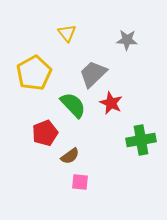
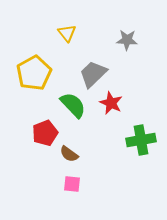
brown semicircle: moved 1 px left, 2 px up; rotated 72 degrees clockwise
pink square: moved 8 px left, 2 px down
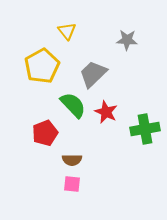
yellow triangle: moved 2 px up
yellow pentagon: moved 8 px right, 7 px up
red star: moved 5 px left, 9 px down
green cross: moved 4 px right, 11 px up
brown semicircle: moved 3 px right, 6 px down; rotated 36 degrees counterclockwise
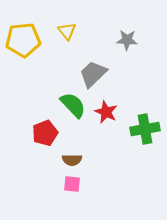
yellow pentagon: moved 19 px left, 26 px up; rotated 24 degrees clockwise
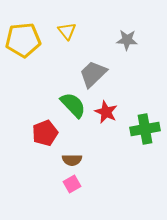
pink square: rotated 36 degrees counterclockwise
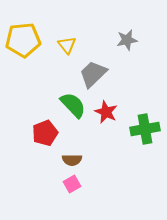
yellow triangle: moved 14 px down
gray star: rotated 15 degrees counterclockwise
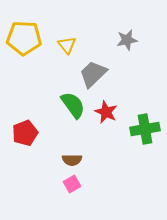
yellow pentagon: moved 1 px right, 2 px up; rotated 8 degrees clockwise
green semicircle: rotated 8 degrees clockwise
red pentagon: moved 20 px left
